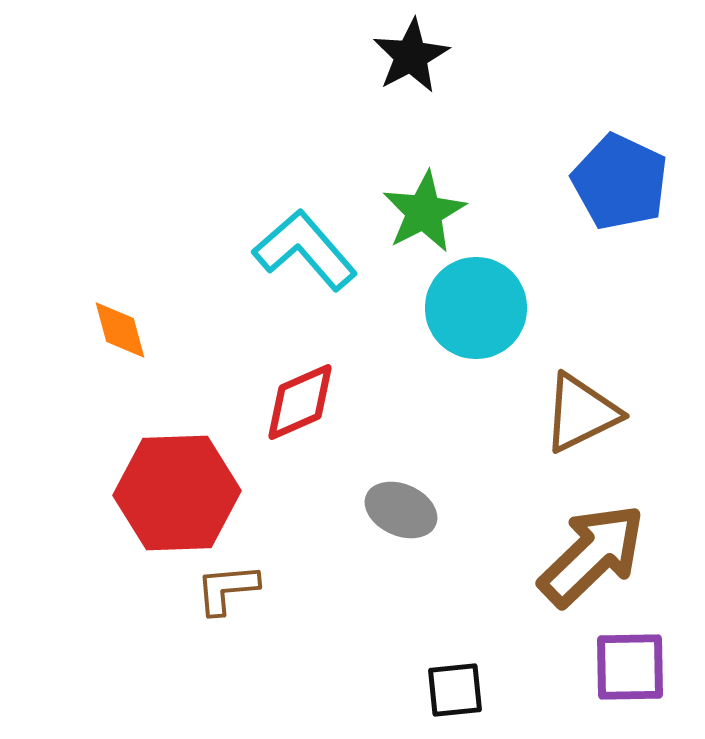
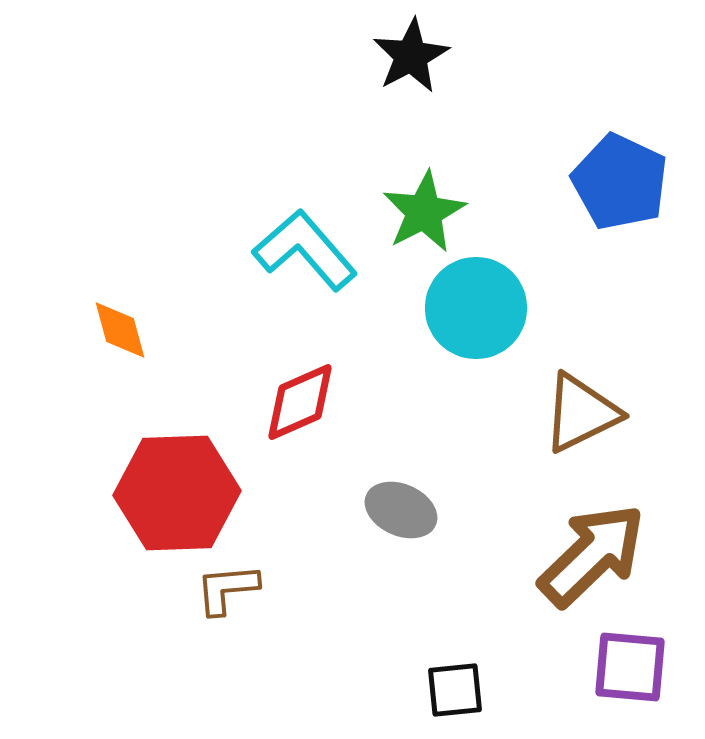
purple square: rotated 6 degrees clockwise
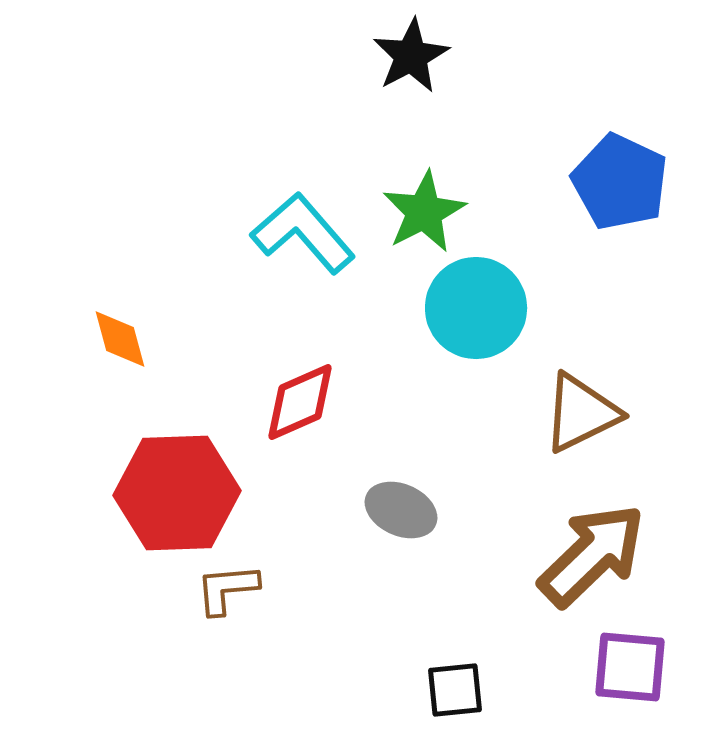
cyan L-shape: moved 2 px left, 17 px up
orange diamond: moved 9 px down
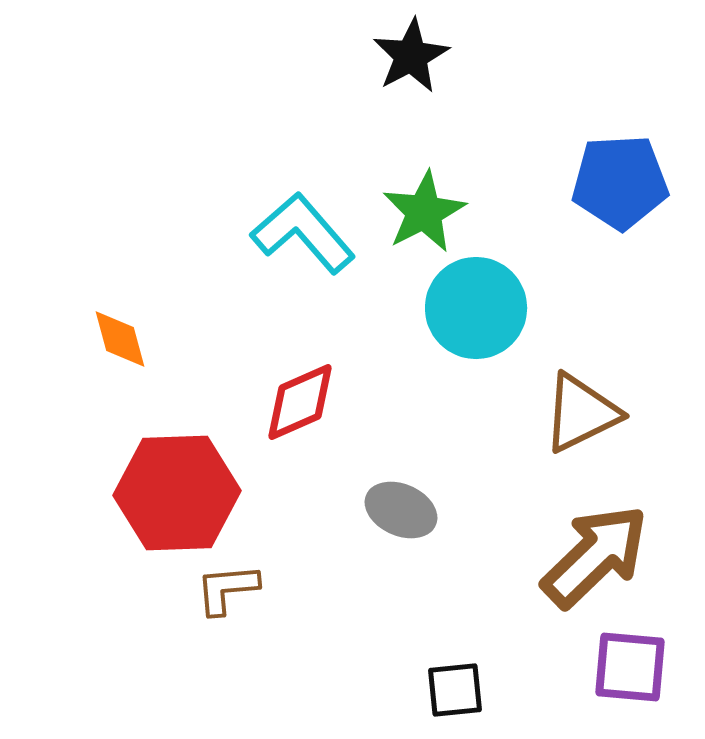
blue pentagon: rotated 28 degrees counterclockwise
brown arrow: moved 3 px right, 1 px down
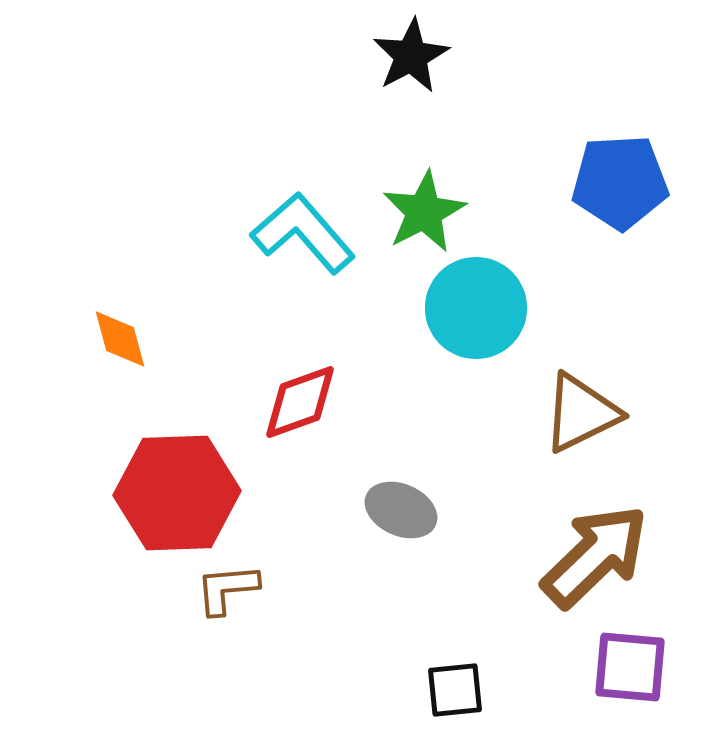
red diamond: rotated 4 degrees clockwise
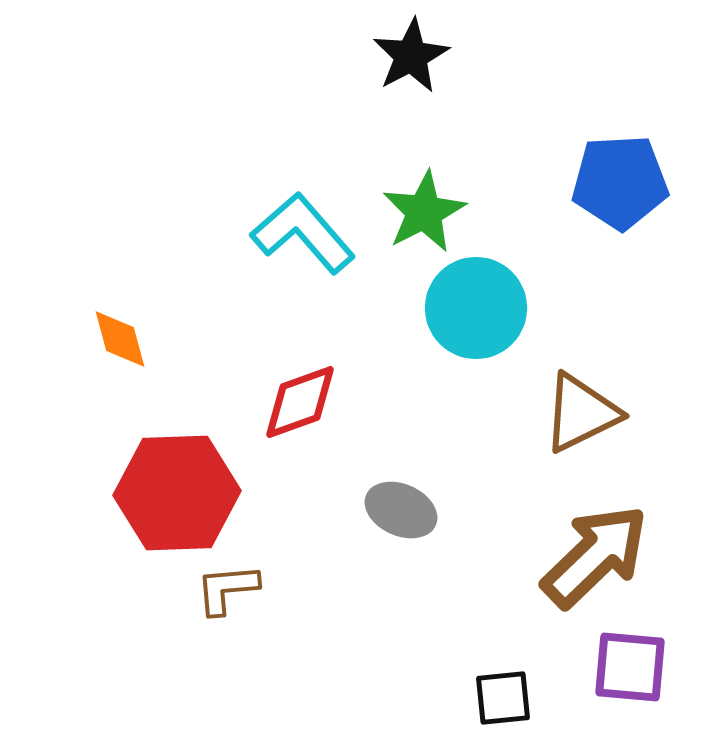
black square: moved 48 px right, 8 px down
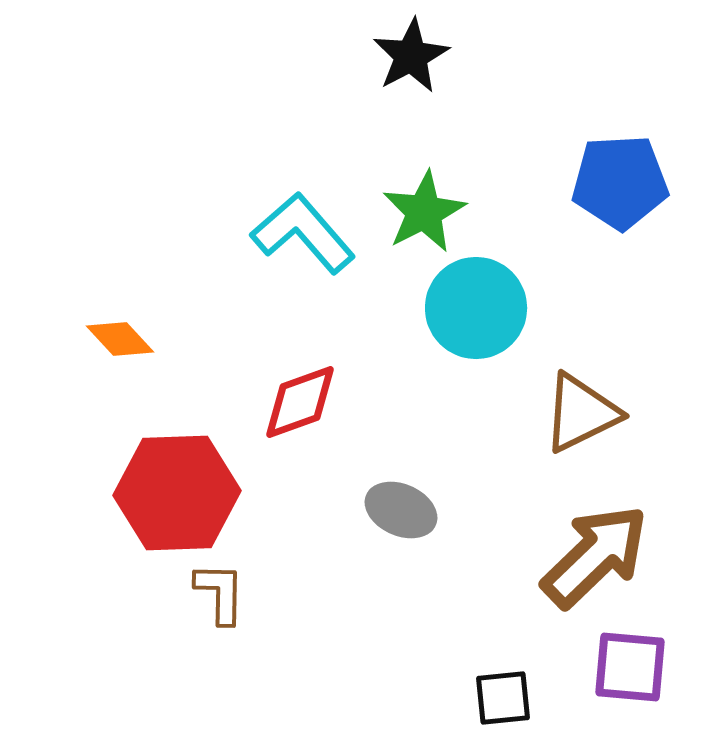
orange diamond: rotated 28 degrees counterclockwise
brown L-shape: moved 7 px left, 4 px down; rotated 96 degrees clockwise
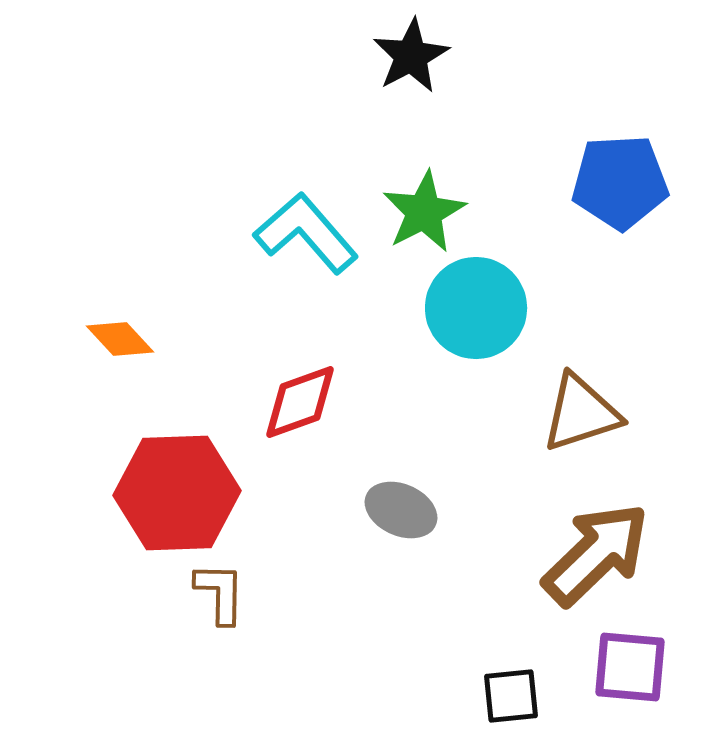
cyan L-shape: moved 3 px right
brown triangle: rotated 8 degrees clockwise
brown arrow: moved 1 px right, 2 px up
black square: moved 8 px right, 2 px up
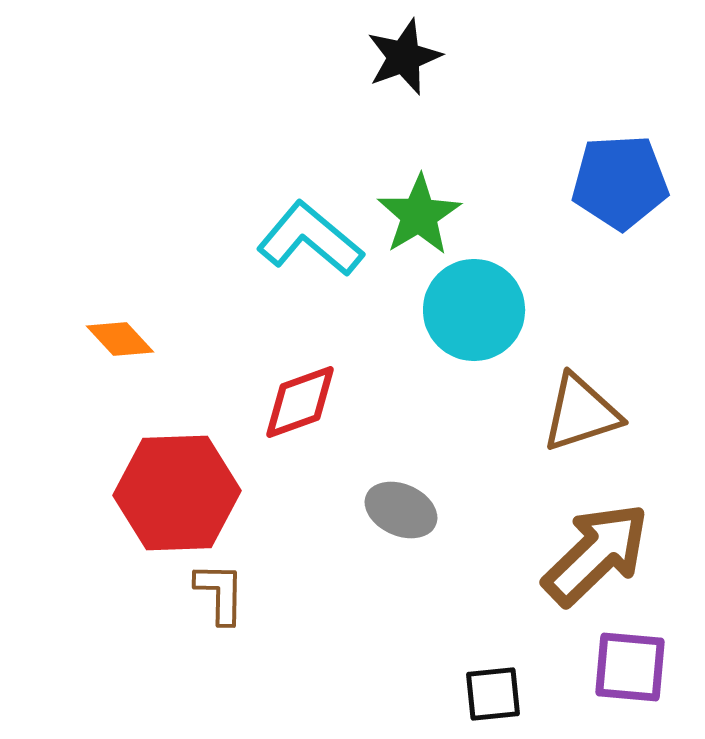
black star: moved 7 px left, 1 px down; rotated 8 degrees clockwise
green star: moved 5 px left, 3 px down; rotated 4 degrees counterclockwise
cyan L-shape: moved 4 px right, 6 px down; rotated 9 degrees counterclockwise
cyan circle: moved 2 px left, 2 px down
black square: moved 18 px left, 2 px up
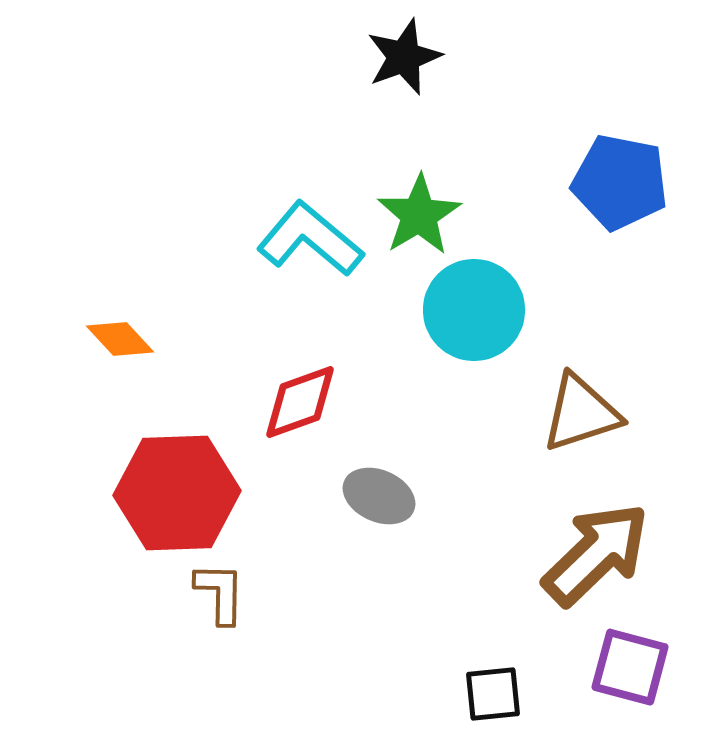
blue pentagon: rotated 14 degrees clockwise
gray ellipse: moved 22 px left, 14 px up
purple square: rotated 10 degrees clockwise
